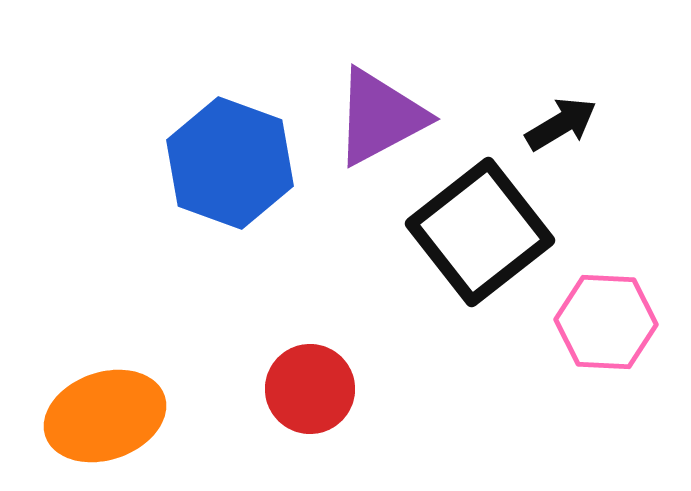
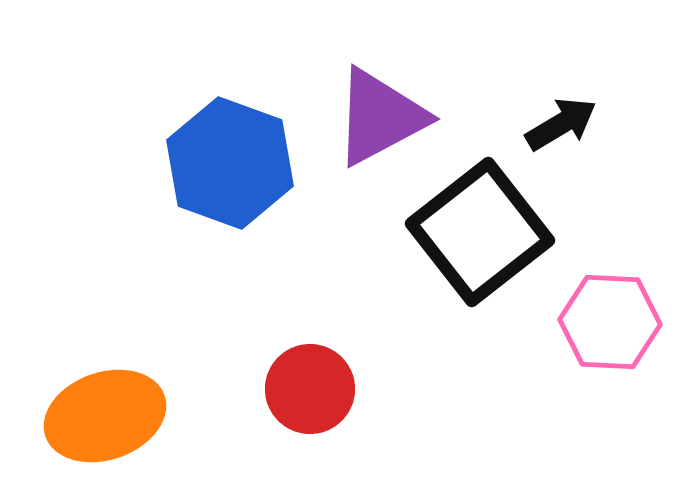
pink hexagon: moved 4 px right
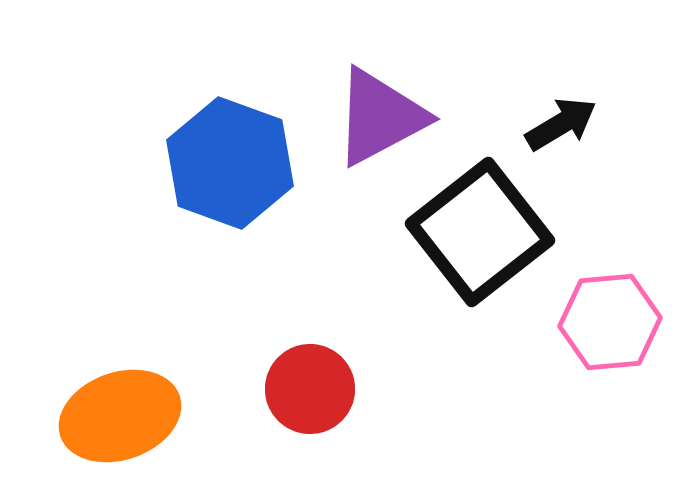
pink hexagon: rotated 8 degrees counterclockwise
orange ellipse: moved 15 px right
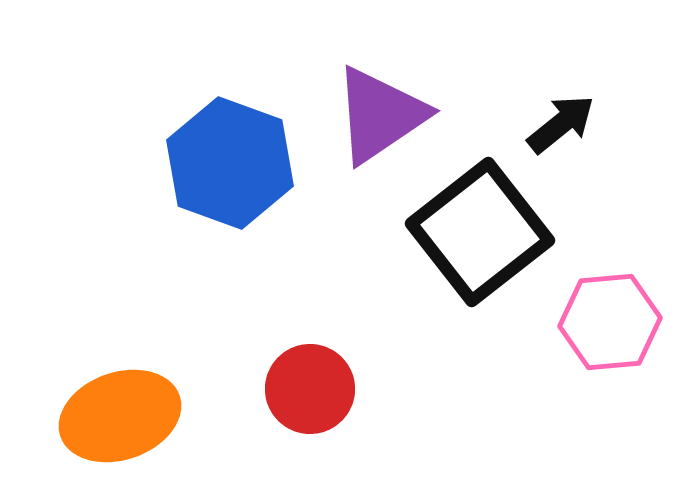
purple triangle: moved 2 px up; rotated 6 degrees counterclockwise
black arrow: rotated 8 degrees counterclockwise
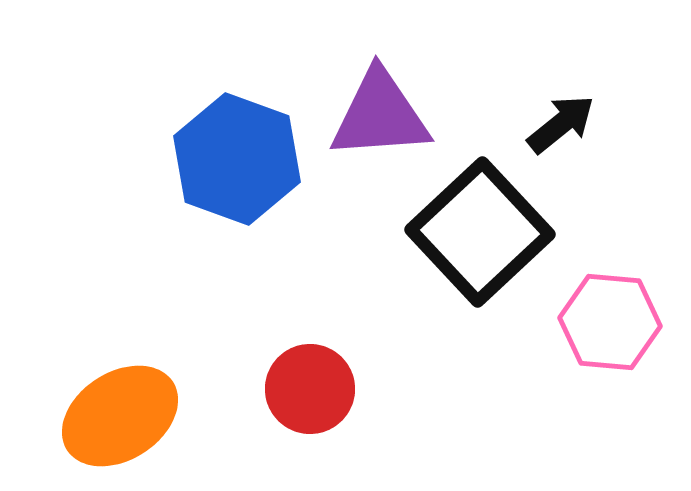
purple triangle: rotated 30 degrees clockwise
blue hexagon: moved 7 px right, 4 px up
black square: rotated 5 degrees counterclockwise
pink hexagon: rotated 10 degrees clockwise
orange ellipse: rotated 14 degrees counterclockwise
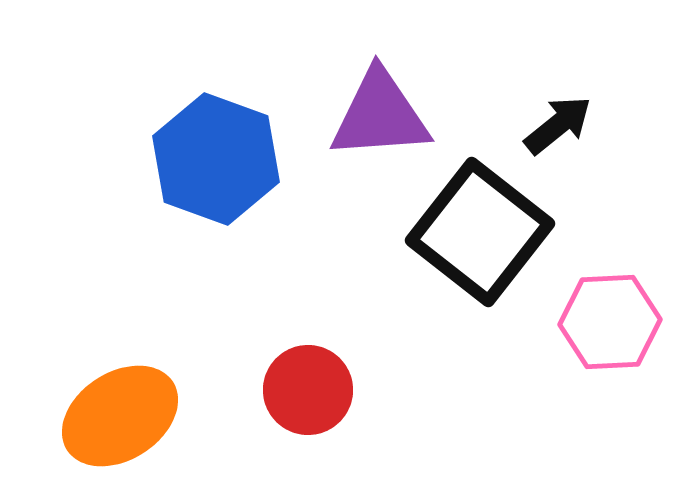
black arrow: moved 3 px left, 1 px down
blue hexagon: moved 21 px left
black square: rotated 9 degrees counterclockwise
pink hexagon: rotated 8 degrees counterclockwise
red circle: moved 2 px left, 1 px down
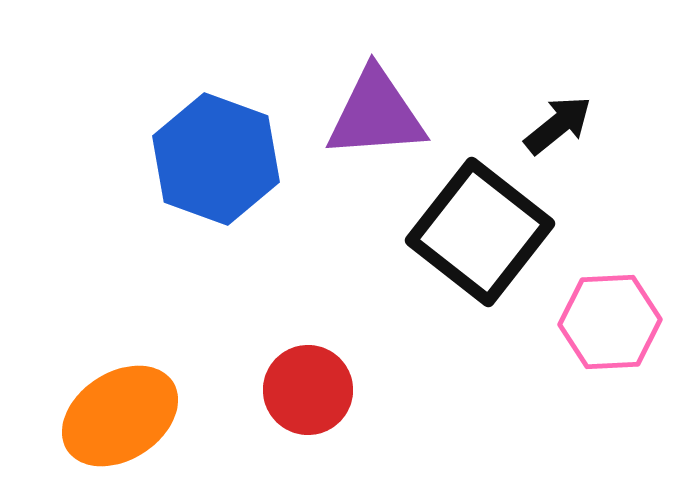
purple triangle: moved 4 px left, 1 px up
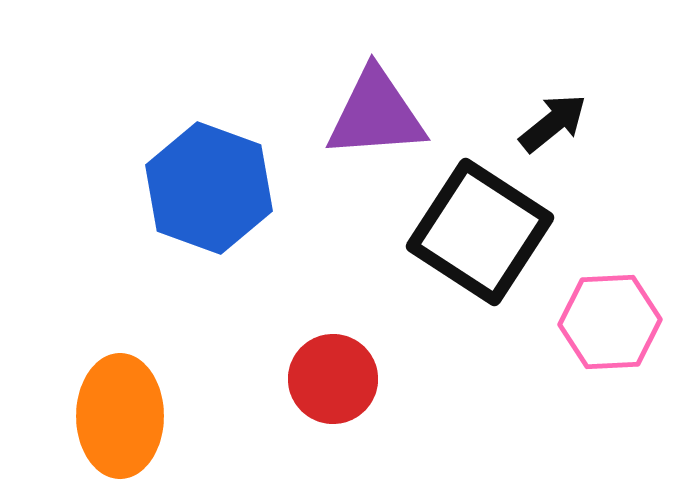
black arrow: moved 5 px left, 2 px up
blue hexagon: moved 7 px left, 29 px down
black square: rotated 5 degrees counterclockwise
red circle: moved 25 px right, 11 px up
orange ellipse: rotated 57 degrees counterclockwise
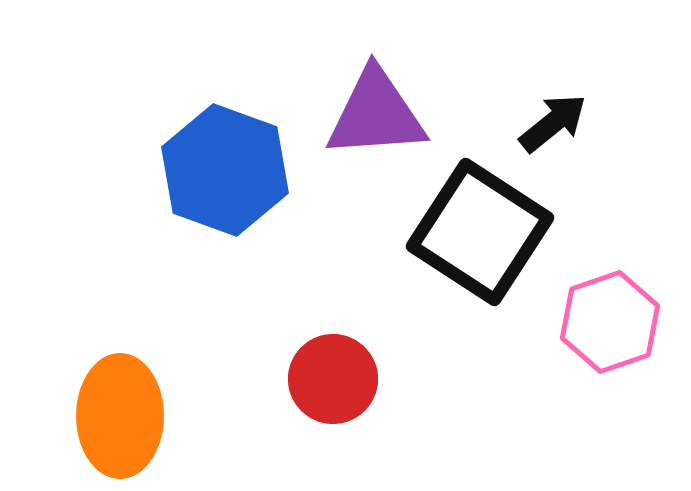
blue hexagon: moved 16 px right, 18 px up
pink hexagon: rotated 16 degrees counterclockwise
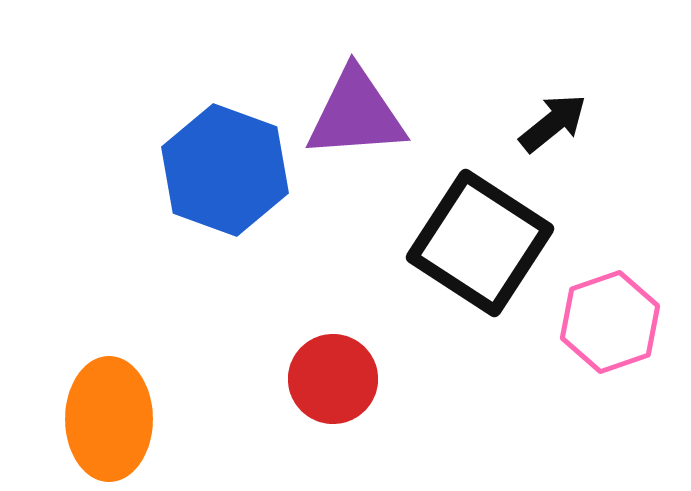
purple triangle: moved 20 px left
black square: moved 11 px down
orange ellipse: moved 11 px left, 3 px down
